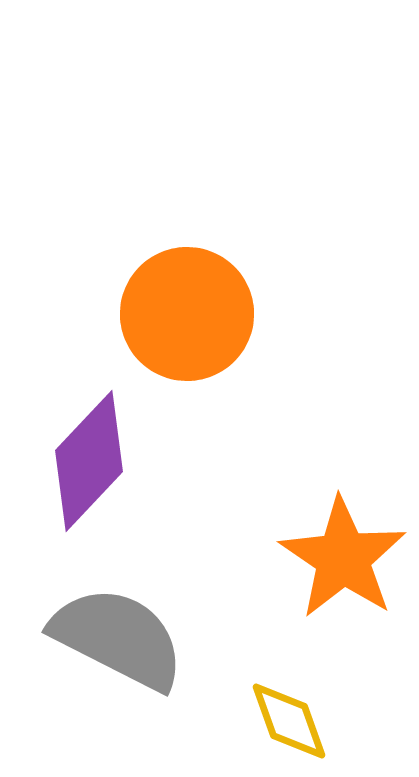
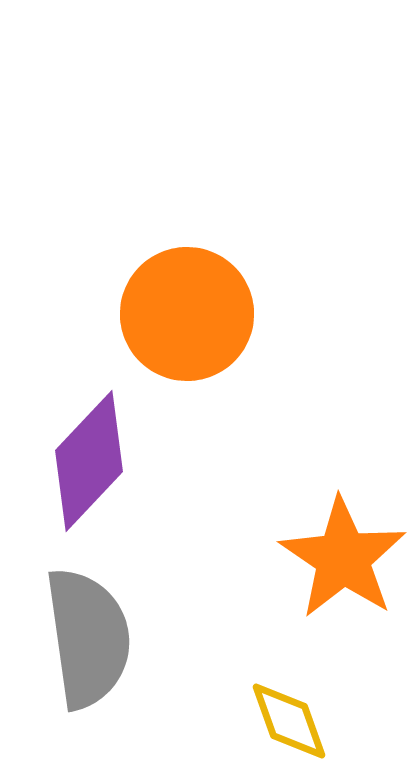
gray semicircle: moved 30 px left; rotated 55 degrees clockwise
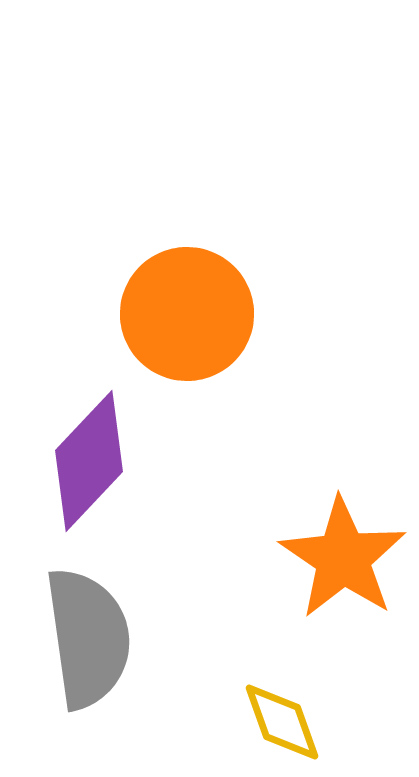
yellow diamond: moved 7 px left, 1 px down
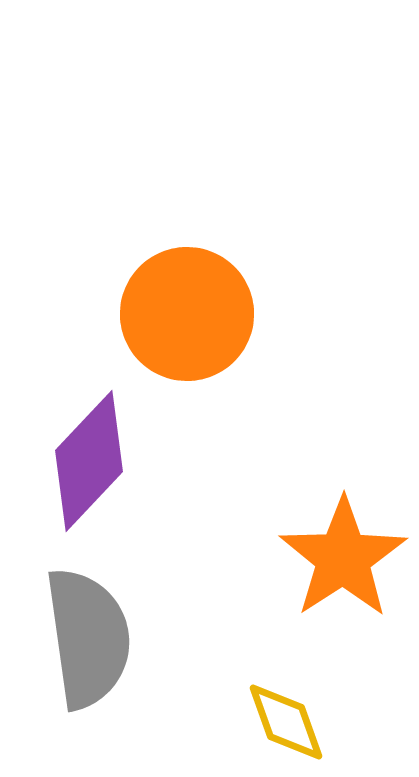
orange star: rotated 5 degrees clockwise
yellow diamond: moved 4 px right
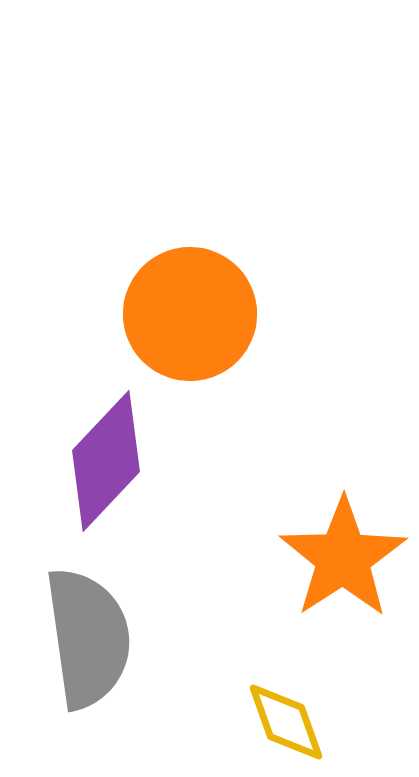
orange circle: moved 3 px right
purple diamond: moved 17 px right
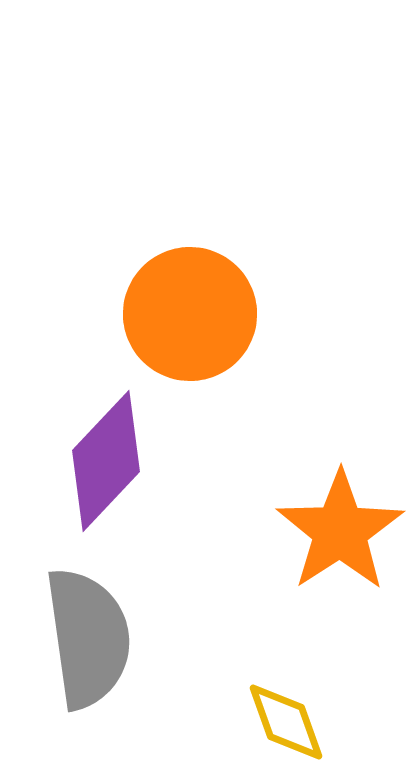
orange star: moved 3 px left, 27 px up
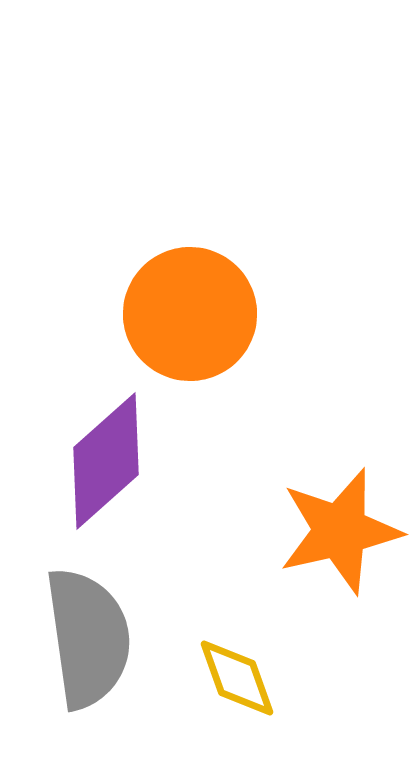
purple diamond: rotated 5 degrees clockwise
orange star: rotated 20 degrees clockwise
yellow diamond: moved 49 px left, 44 px up
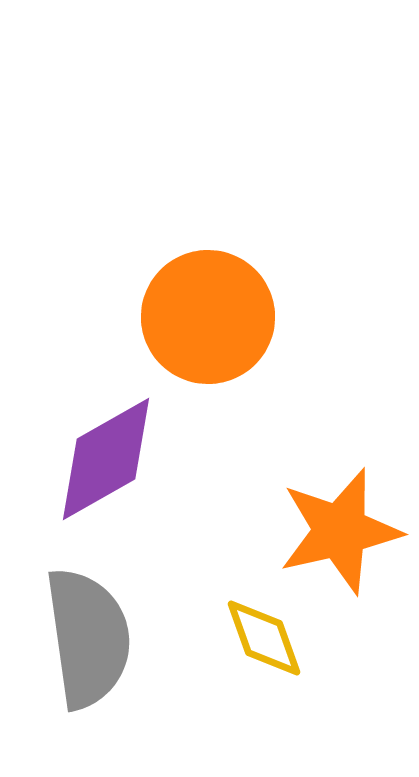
orange circle: moved 18 px right, 3 px down
purple diamond: moved 2 px up; rotated 12 degrees clockwise
yellow diamond: moved 27 px right, 40 px up
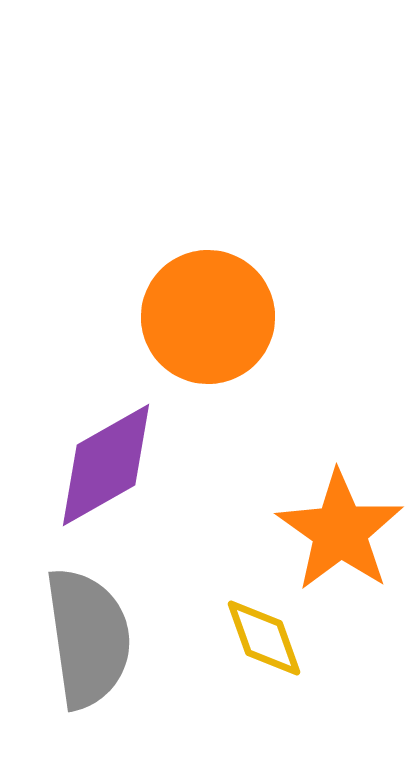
purple diamond: moved 6 px down
orange star: rotated 24 degrees counterclockwise
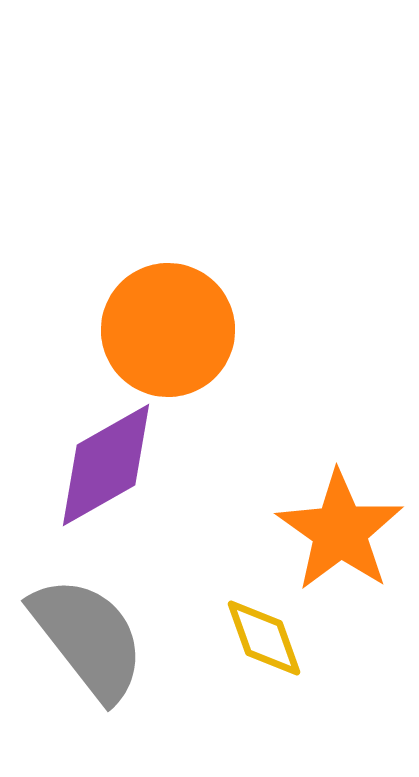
orange circle: moved 40 px left, 13 px down
gray semicircle: rotated 30 degrees counterclockwise
